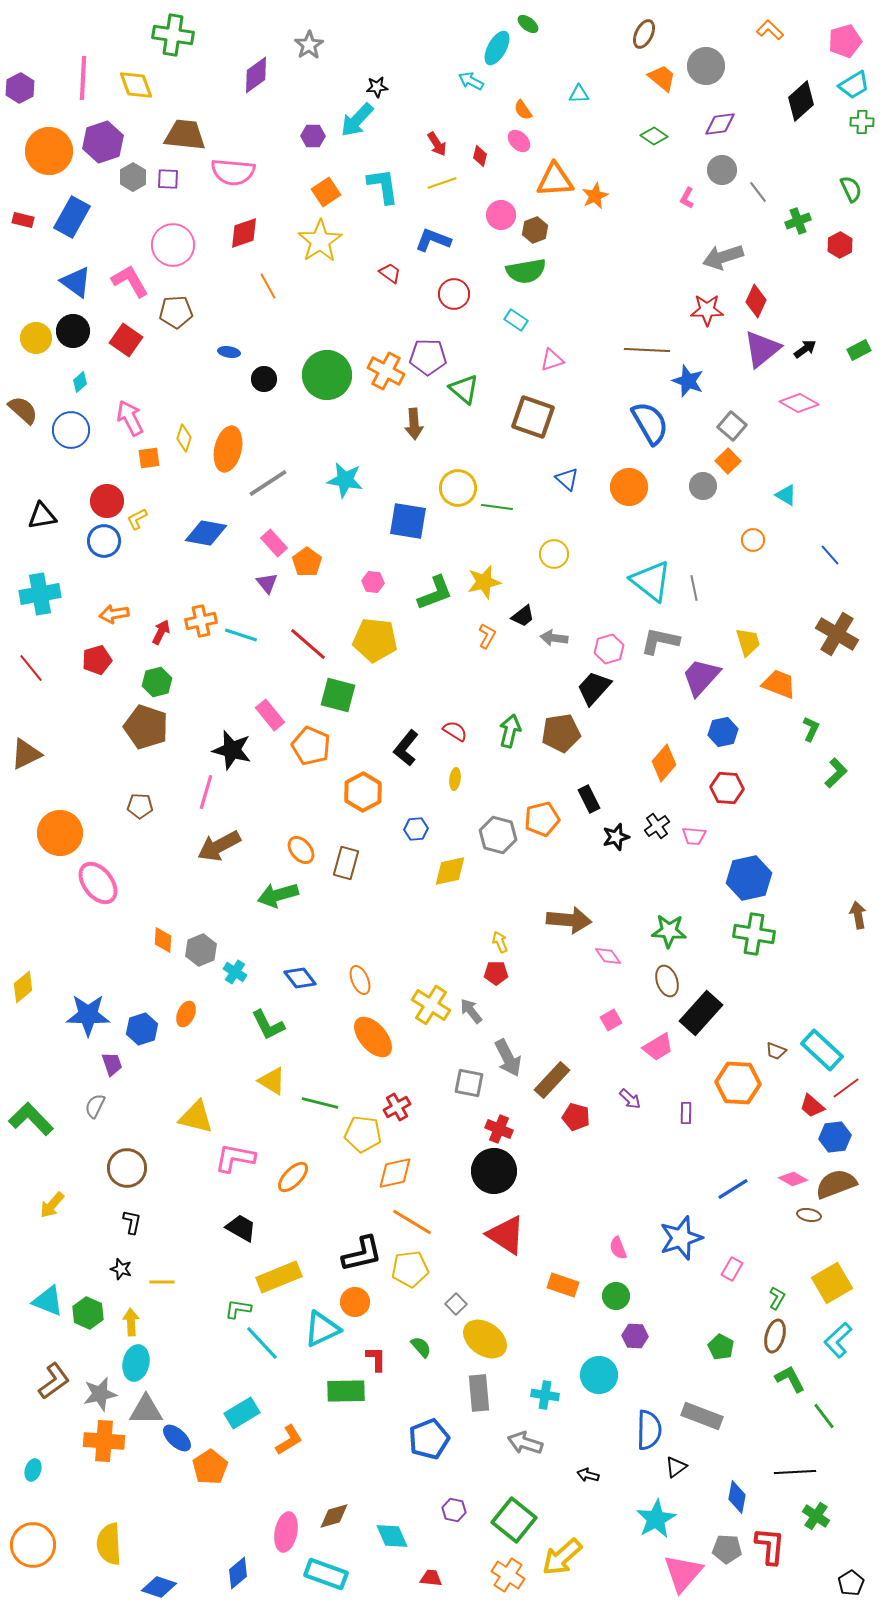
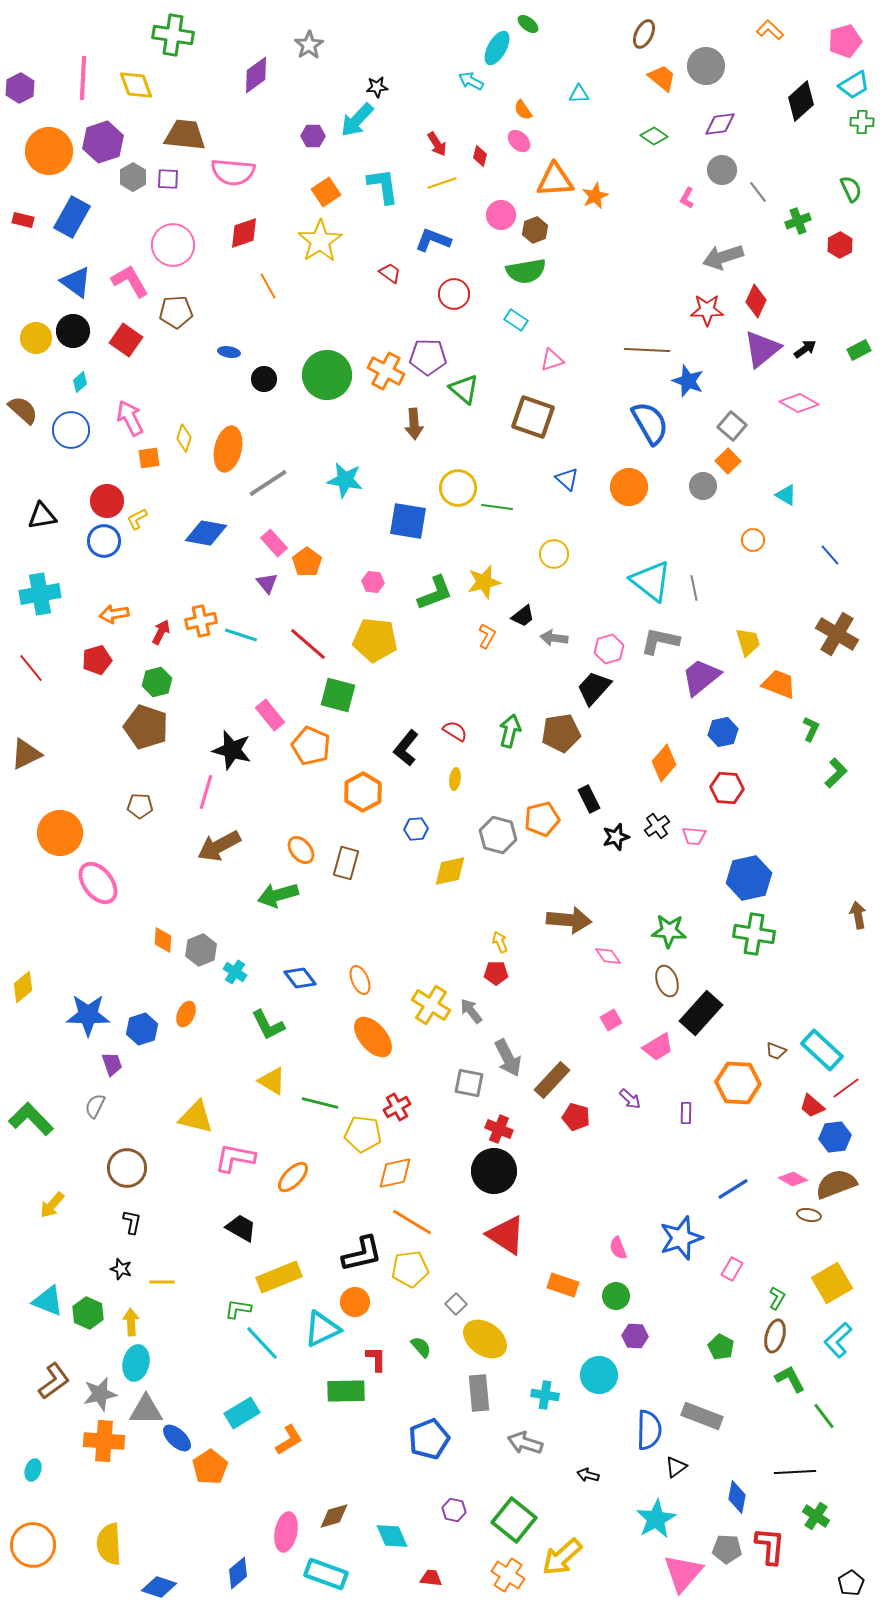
purple trapezoid at (701, 677): rotated 9 degrees clockwise
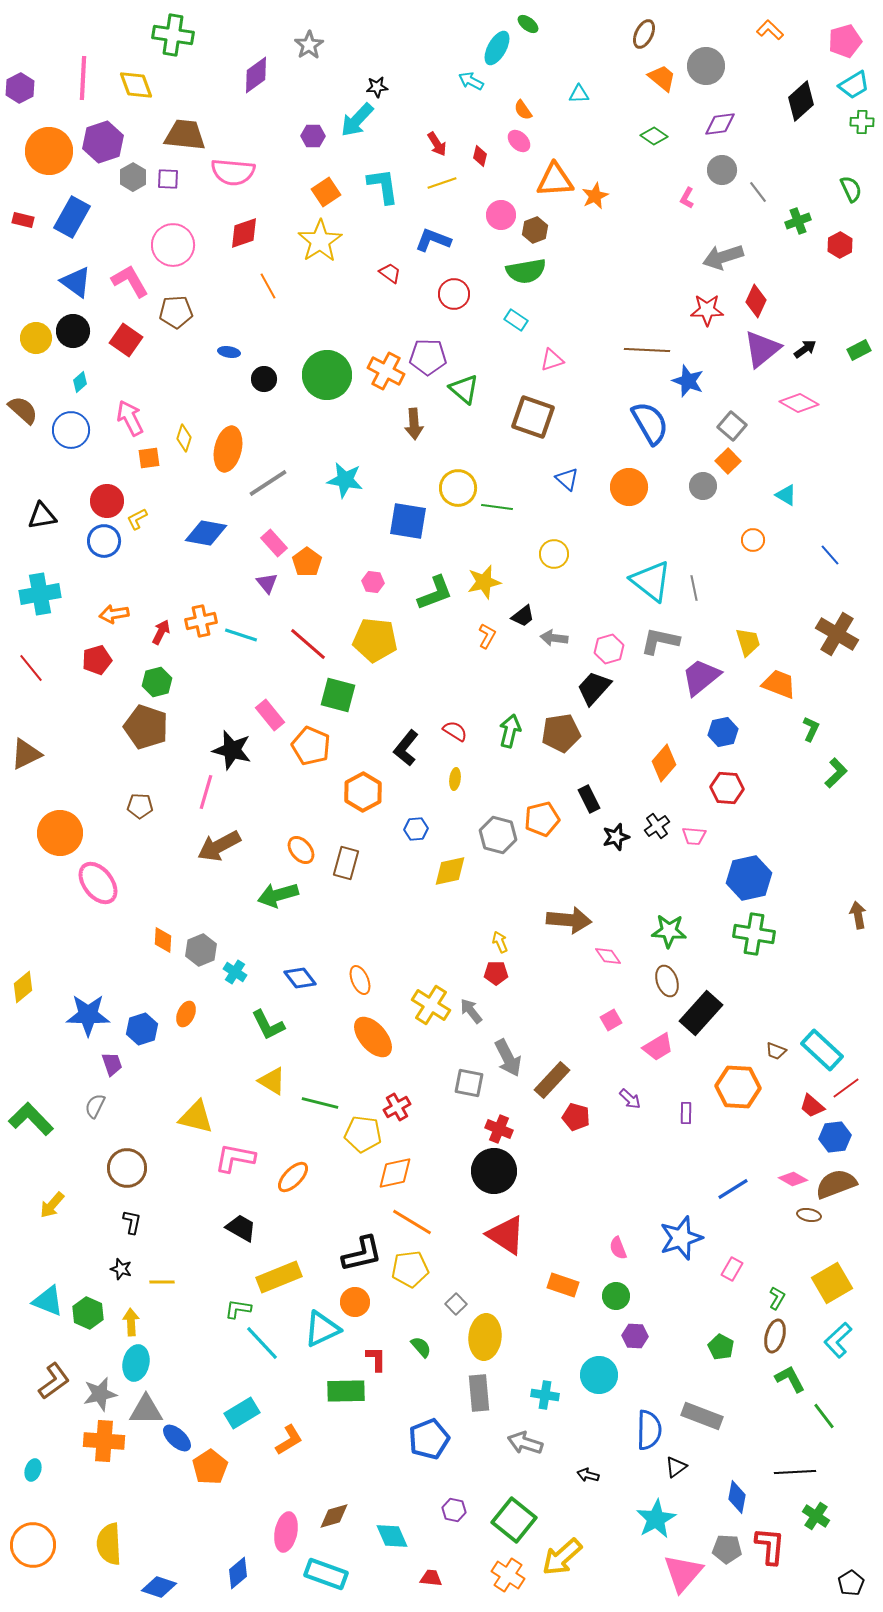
orange hexagon at (738, 1083): moved 4 px down
yellow ellipse at (485, 1339): moved 2 px up; rotated 60 degrees clockwise
